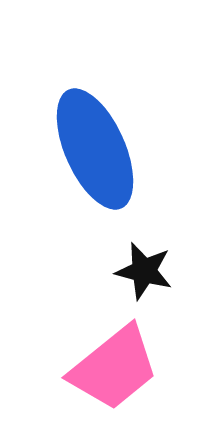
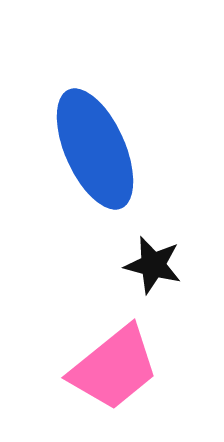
black star: moved 9 px right, 6 px up
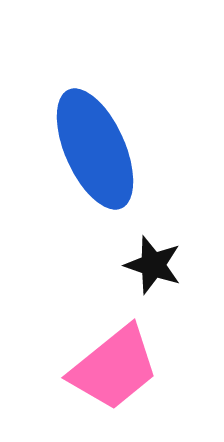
black star: rotated 4 degrees clockwise
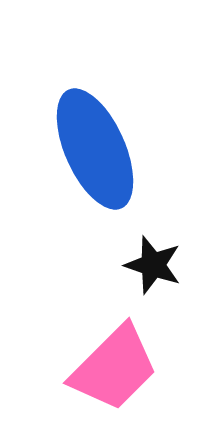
pink trapezoid: rotated 6 degrees counterclockwise
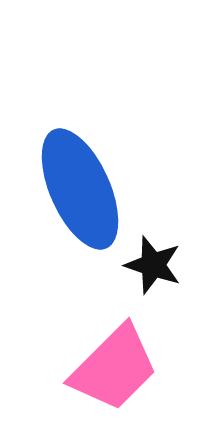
blue ellipse: moved 15 px left, 40 px down
